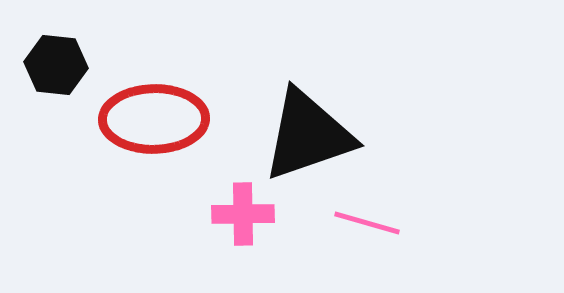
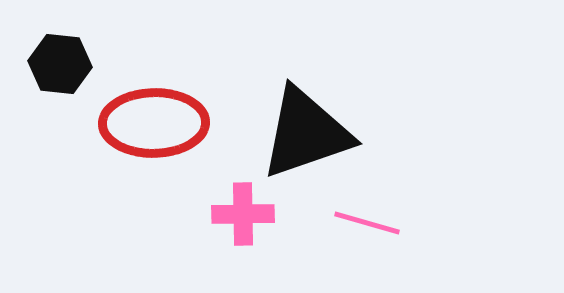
black hexagon: moved 4 px right, 1 px up
red ellipse: moved 4 px down
black triangle: moved 2 px left, 2 px up
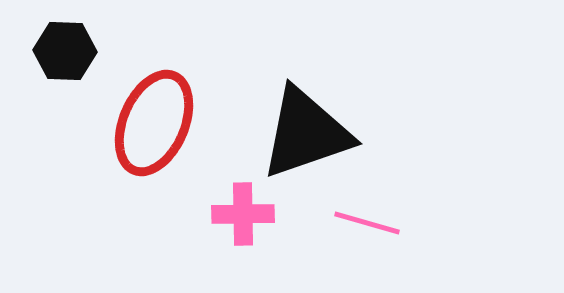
black hexagon: moved 5 px right, 13 px up; rotated 4 degrees counterclockwise
red ellipse: rotated 66 degrees counterclockwise
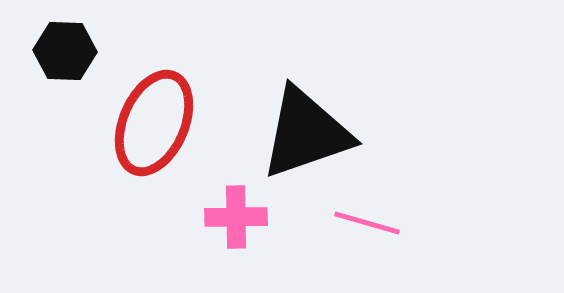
pink cross: moved 7 px left, 3 px down
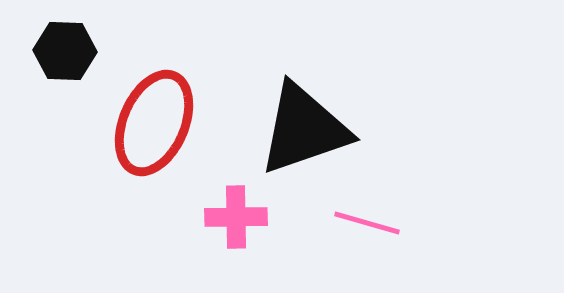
black triangle: moved 2 px left, 4 px up
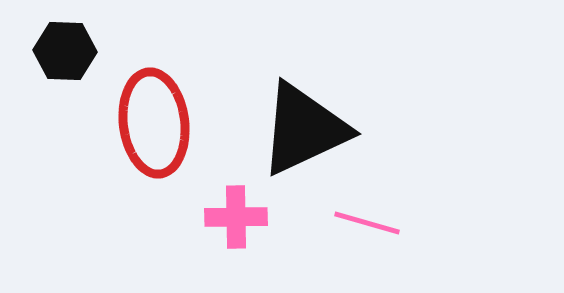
red ellipse: rotated 30 degrees counterclockwise
black triangle: rotated 6 degrees counterclockwise
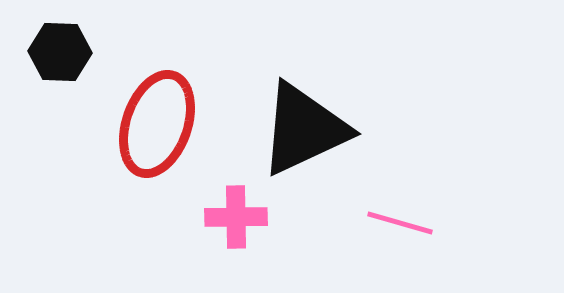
black hexagon: moved 5 px left, 1 px down
red ellipse: moved 3 px right, 1 px down; rotated 26 degrees clockwise
pink line: moved 33 px right
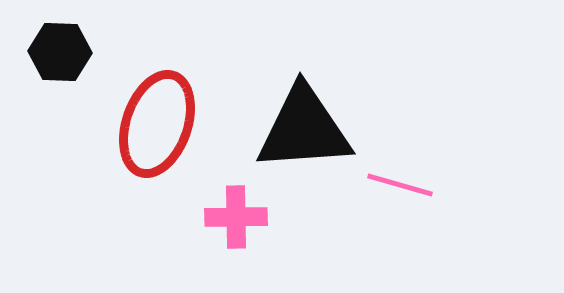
black triangle: rotated 21 degrees clockwise
pink line: moved 38 px up
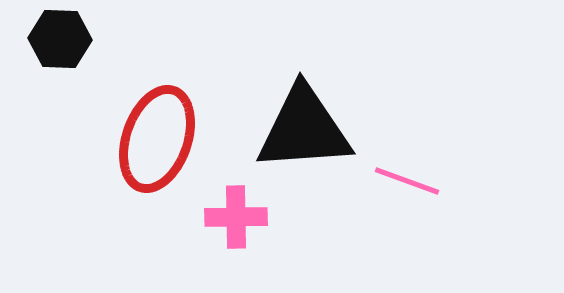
black hexagon: moved 13 px up
red ellipse: moved 15 px down
pink line: moved 7 px right, 4 px up; rotated 4 degrees clockwise
